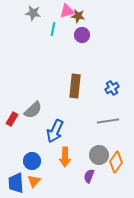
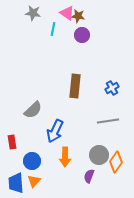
pink triangle: moved 2 px down; rotated 49 degrees clockwise
red rectangle: moved 23 px down; rotated 40 degrees counterclockwise
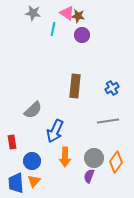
gray circle: moved 5 px left, 3 px down
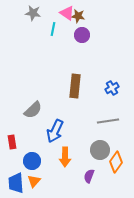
gray circle: moved 6 px right, 8 px up
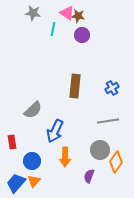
blue trapezoid: rotated 45 degrees clockwise
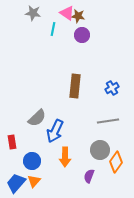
gray semicircle: moved 4 px right, 8 px down
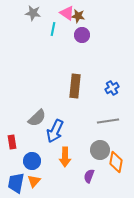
orange diamond: rotated 25 degrees counterclockwise
blue trapezoid: rotated 30 degrees counterclockwise
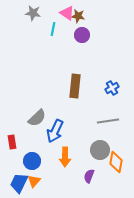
blue trapezoid: moved 3 px right; rotated 15 degrees clockwise
